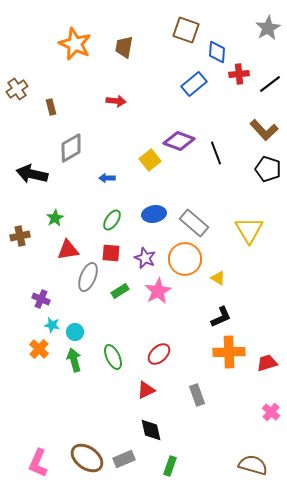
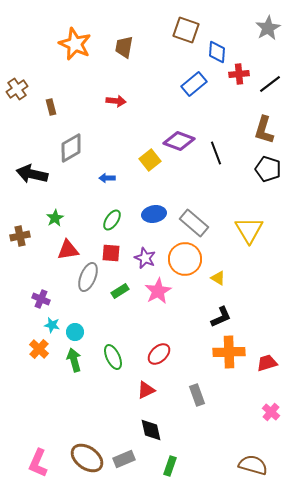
brown L-shape at (264, 130): rotated 60 degrees clockwise
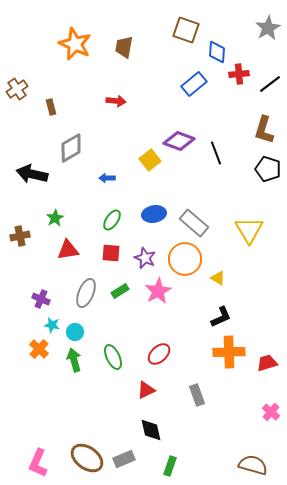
gray ellipse at (88, 277): moved 2 px left, 16 px down
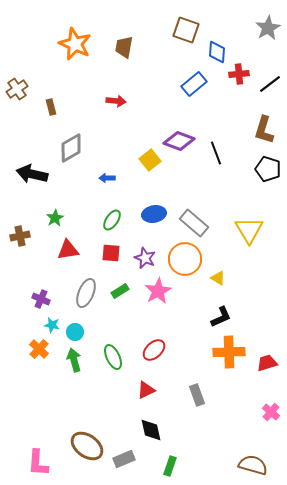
red ellipse at (159, 354): moved 5 px left, 4 px up
brown ellipse at (87, 458): moved 12 px up
pink L-shape at (38, 463): rotated 20 degrees counterclockwise
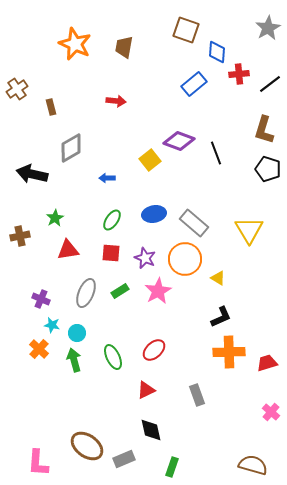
cyan circle at (75, 332): moved 2 px right, 1 px down
green rectangle at (170, 466): moved 2 px right, 1 px down
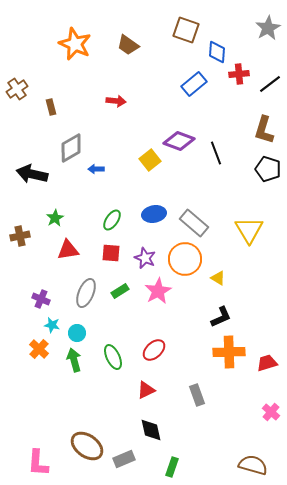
brown trapezoid at (124, 47): moved 4 px right, 2 px up; rotated 65 degrees counterclockwise
blue arrow at (107, 178): moved 11 px left, 9 px up
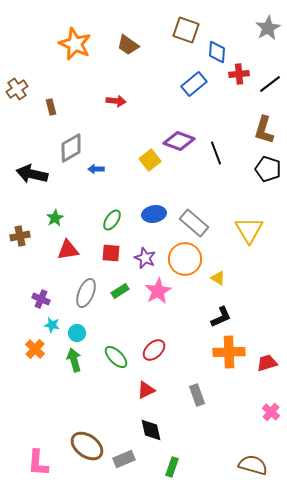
orange cross at (39, 349): moved 4 px left
green ellipse at (113, 357): moved 3 px right; rotated 20 degrees counterclockwise
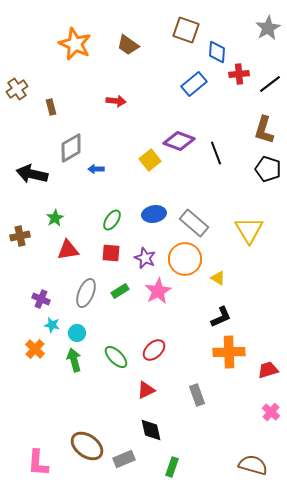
red trapezoid at (267, 363): moved 1 px right, 7 px down
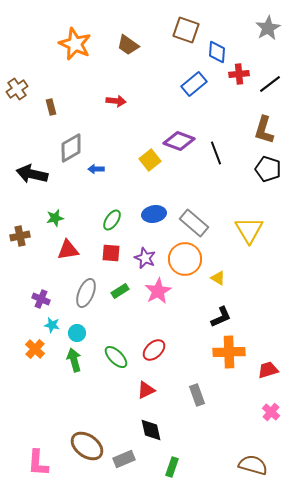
green star at (55, 218): rotated 18 degrees clockwise
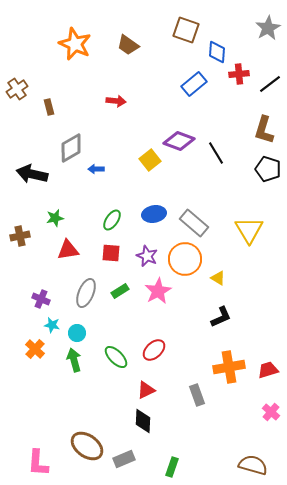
brown rectangle at (51, 107): moved 2 px left
black line at (216, 153): rotated 10 degrees counterclockwise
purple star at (145, 258): moved 2 px right, 2 px up
orange cross at (229, 352): moved 15 px down; rotated 8 degrees counterclockwise
black diamond at (151, 430): moved 8 px left, 9 px up; rotated 15 degrees clockwise
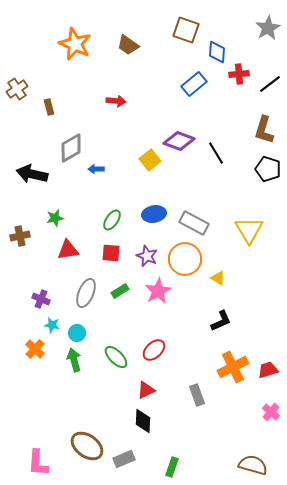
gray rectangle at (194, 223): rotated 12 degrees counterclockwise
black L-shape at (221, 317): moved 4 px down
orange cross at (229, 367): moved 4 px right; rotated 16 degrees counterclockwise
